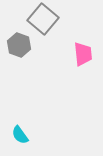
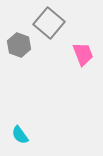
gray square: moved 6 px right, 4 px down
pink trapezoid: rotated 15 degrees counterclockwise
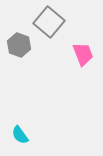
gray square: moved 1 px up
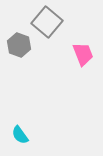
gray square: moved 2 px left
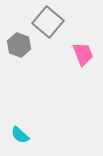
gray square: moved 1 px right
cyan semicircle: rotated 12 degrees counterclockwise
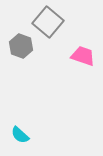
gray hexagon: moved 2 px right, 1 px down
pink trapezoid: moved 2 px down; rotated 50 degrees counterclockwise
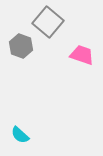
pink trapezoid: moved 1 px left, 1 px up
